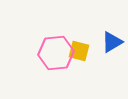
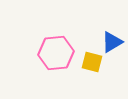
yellow square: moved 13 px right, 11 px down
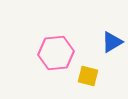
yellow square: moved 4 px left, 14 px down
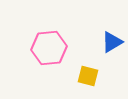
pink hexagon: moved 7 px left, 5 px up
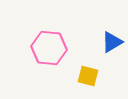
pink hexagon: rotated 12 degrees clockwise
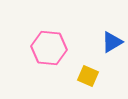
yellow square: rotated 10 degrees clockwise
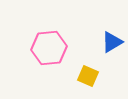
pink hexagon: rotated 12 degrees counterclockwise
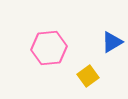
yellow square: rotated 30 degrees clockwise
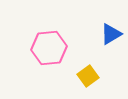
blue triangle: moved 1 px left, 8 px up
